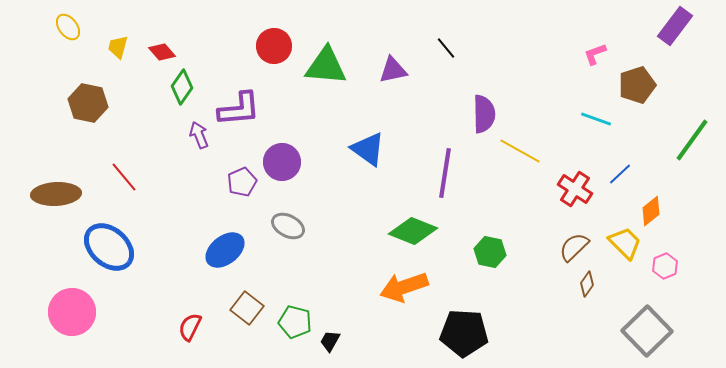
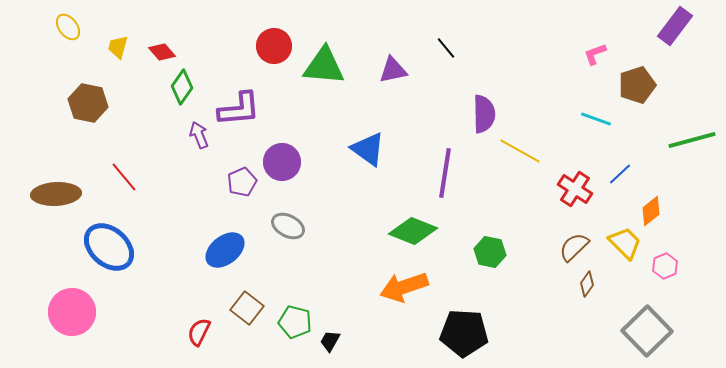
green triangle at (326, 66): moved 2 px left
green line at (692, 140): rotated 39 degrees clockwise
red semicircle at (190, 327): moved 9 px right, 5 px down
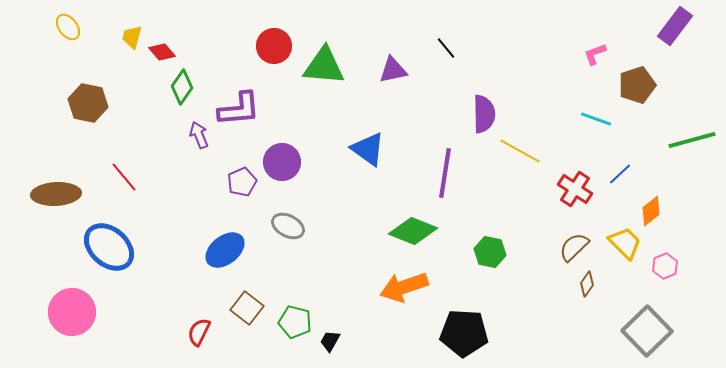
yellow trapezoid at (118, 47): moved 14 px right, 10 px up
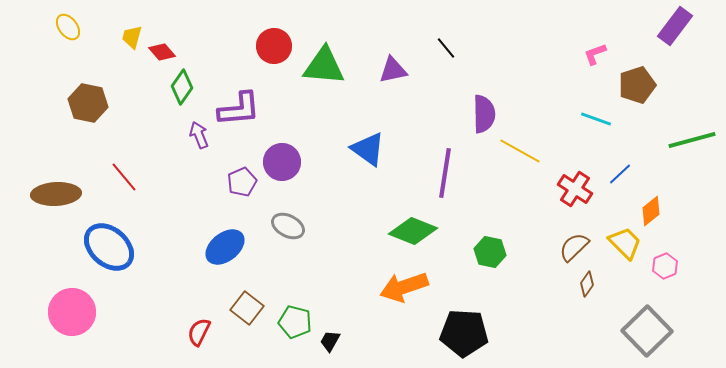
blue ellipse at (225, 250): moved 3 px up
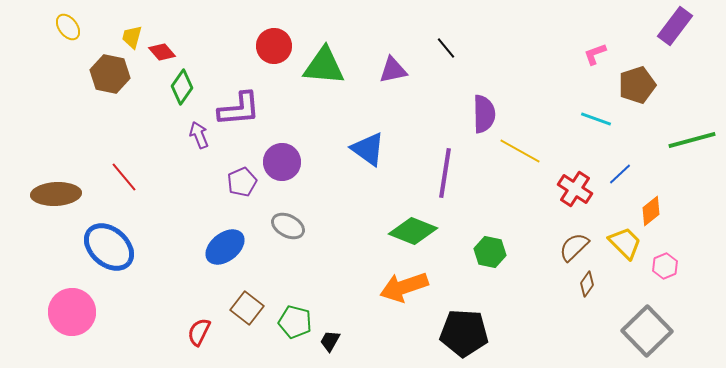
brown hexagon at (88, 103): moved 22 px right, 29 px up
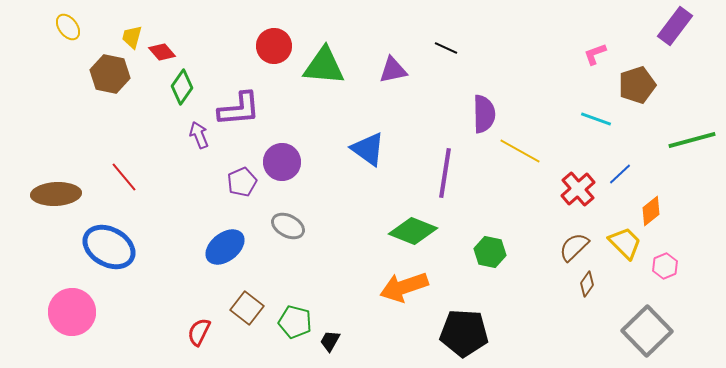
black line at (446, 48): rotated 25 degrees counterclockwise
red cross at (575, 189): moved 3 px right; rotated 16 degrees clockwise
blue ellipse at (109, 247): rotated 12 degrees counterclockwise
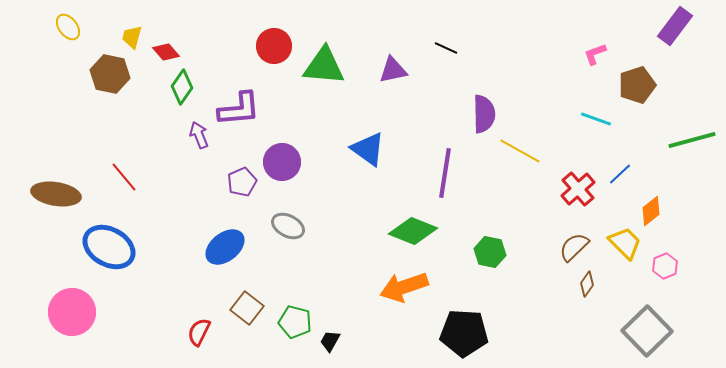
red diamond at (162, 52): moved 4 px right
brown ellipse at (56, 194): rotated 12 degrees clockwise
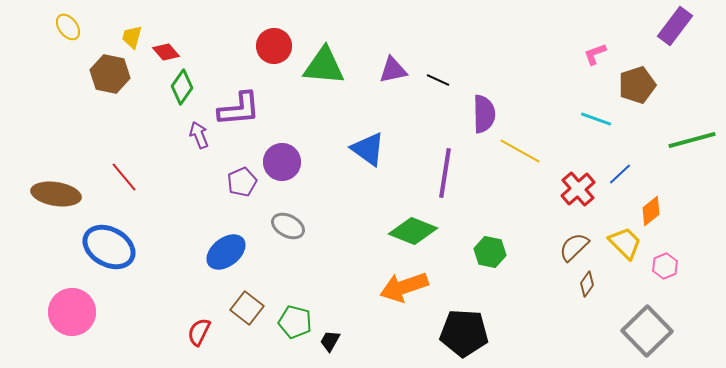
black line at (446, 48): moved 8 px left, 32 px down
blue ellipse at (225, 247): moved 1 px right, 5 px down
